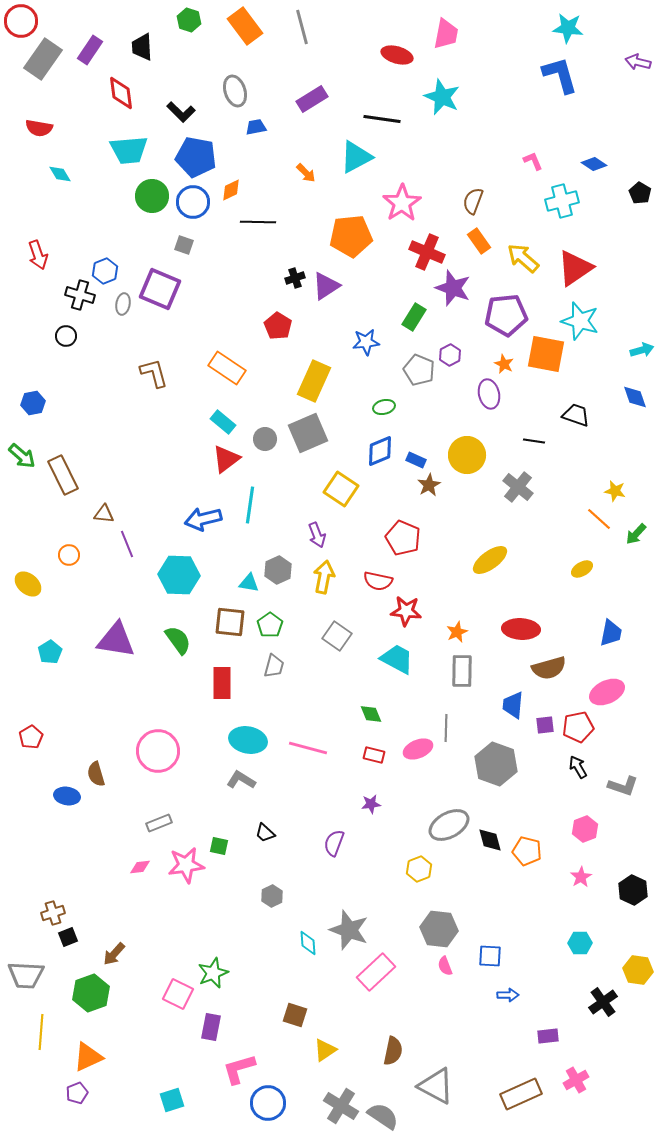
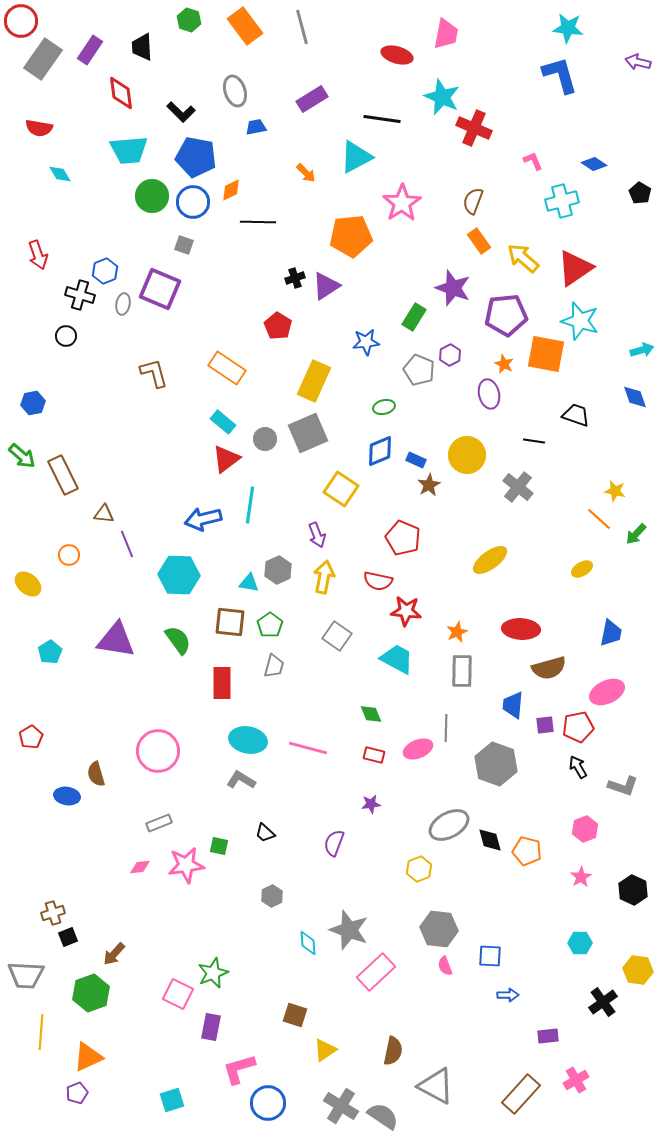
red cross at (427, 252): moved 47 px right, 124 px up
brown rectangle at (521, 1094): rotated 24 degrees counterclockwise
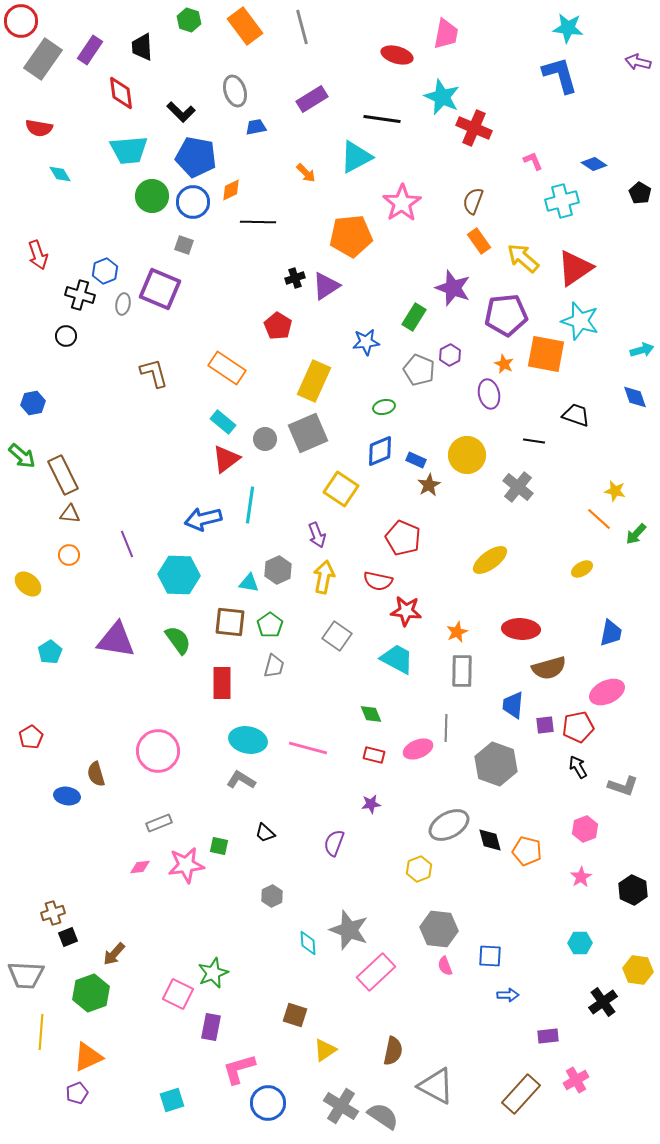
brown triangle at (104, 514): moved 34 px left
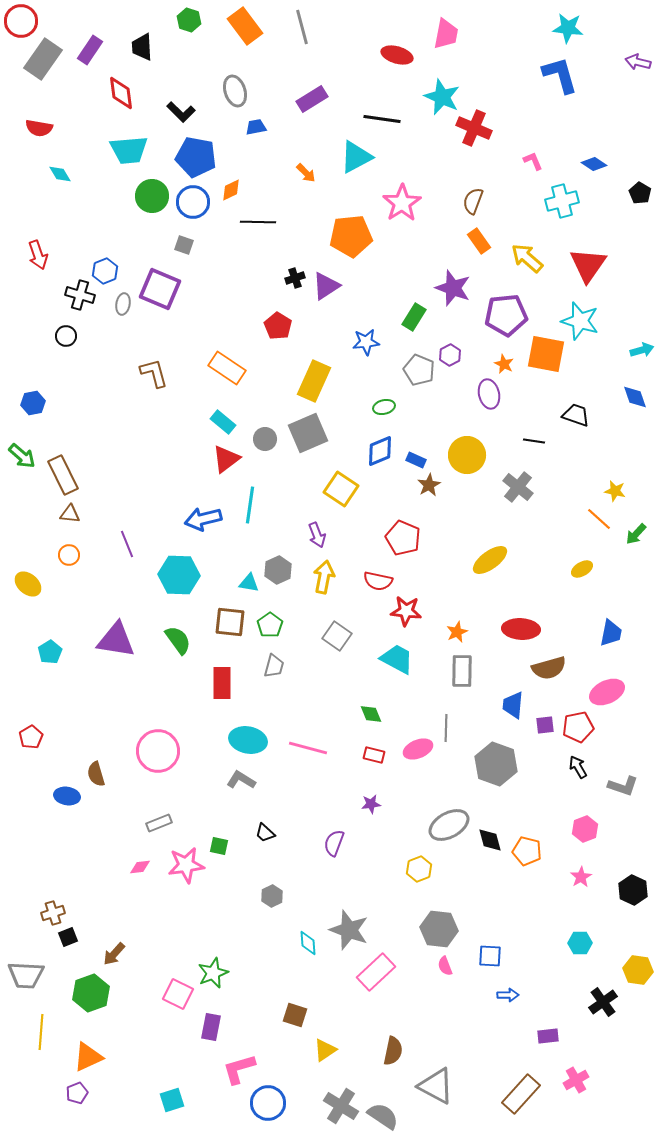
yellow arrow at (523, 258): moved 4 px right
red triangle at (575, 268): moved 13 px right, 3 px up; rotated 21 degrees counterclockwise
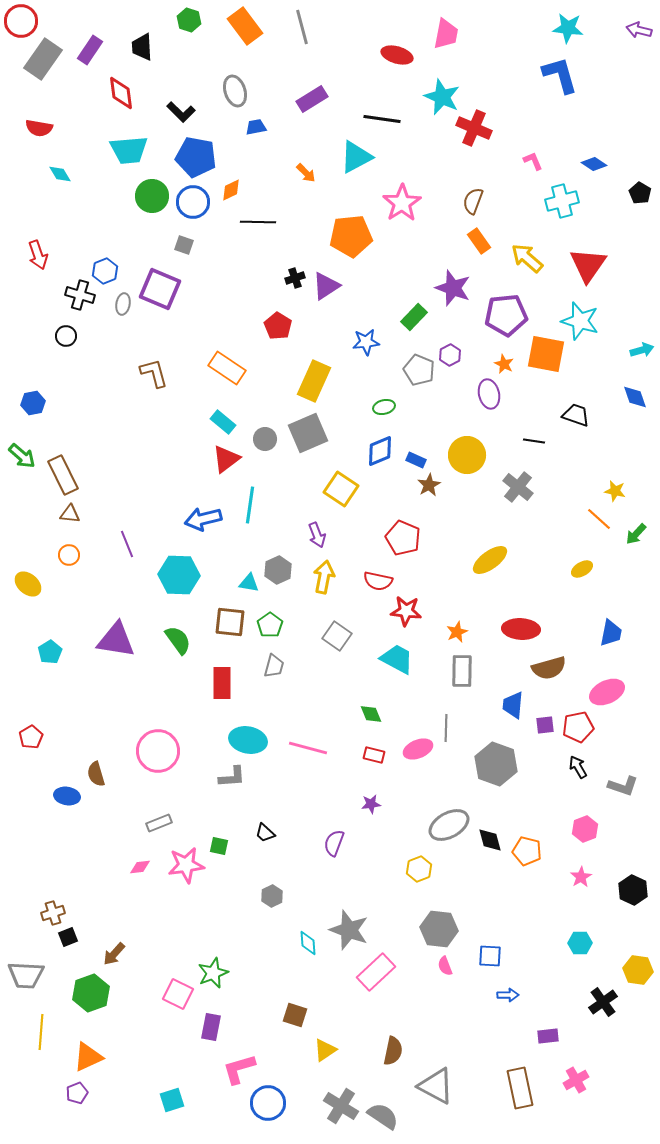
purple arrow at (638, 62): moved 1 px right, 32 px up
green rectangle at (414, 317): rotated 12 degrees clockwise
gray L-shape at (241, 780): moved 9 px left, 3 px up; rotated 144 degrees clockwise
brown rectangle at (521, 1094): moved 1 px left, 6 px up; rotated 54 degrees counterclockwise
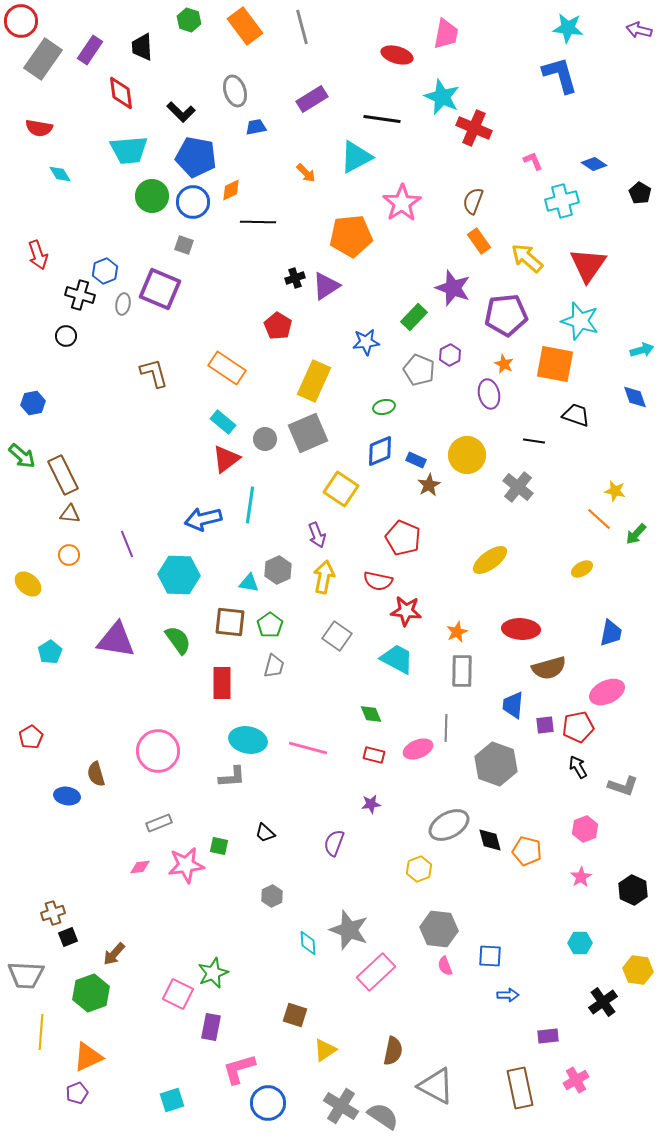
orange square at (546, 354): moved 9 px right, 10 px down
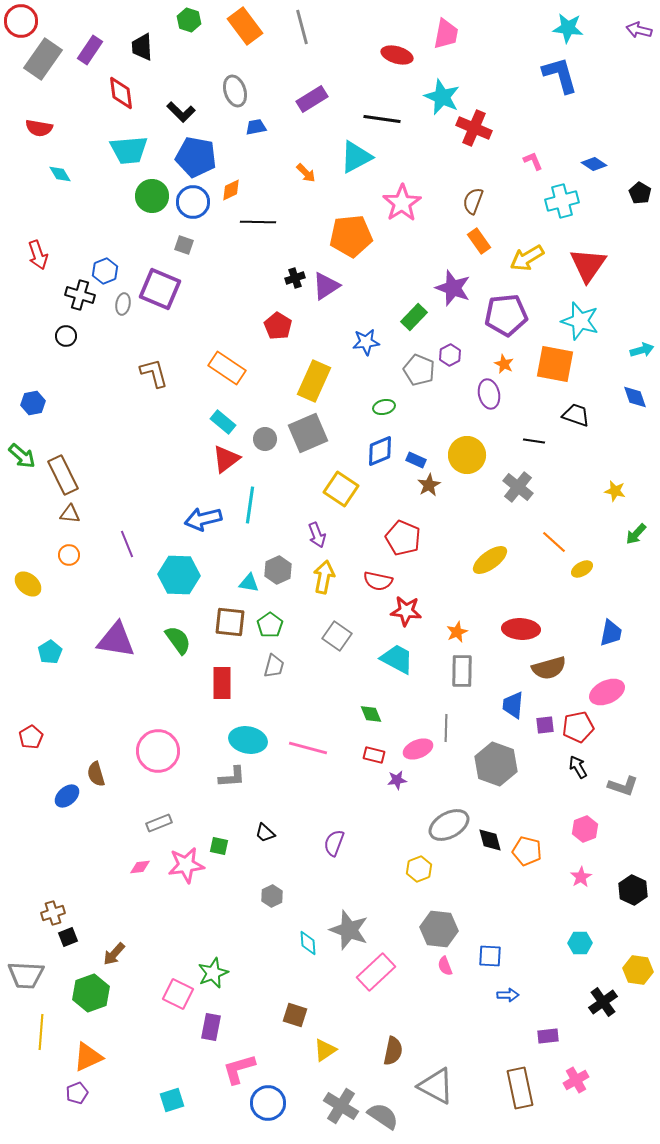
yellow arrow at (527, 258): rotated 72 degrees counterclockwise
orange line at (599, 519): moved 45 px left, 23 px down
blue ellipse at (67, 796): rotated 50 degrees counterclockwise
purple star at (371, 804): moved 26 px right, 24 px up
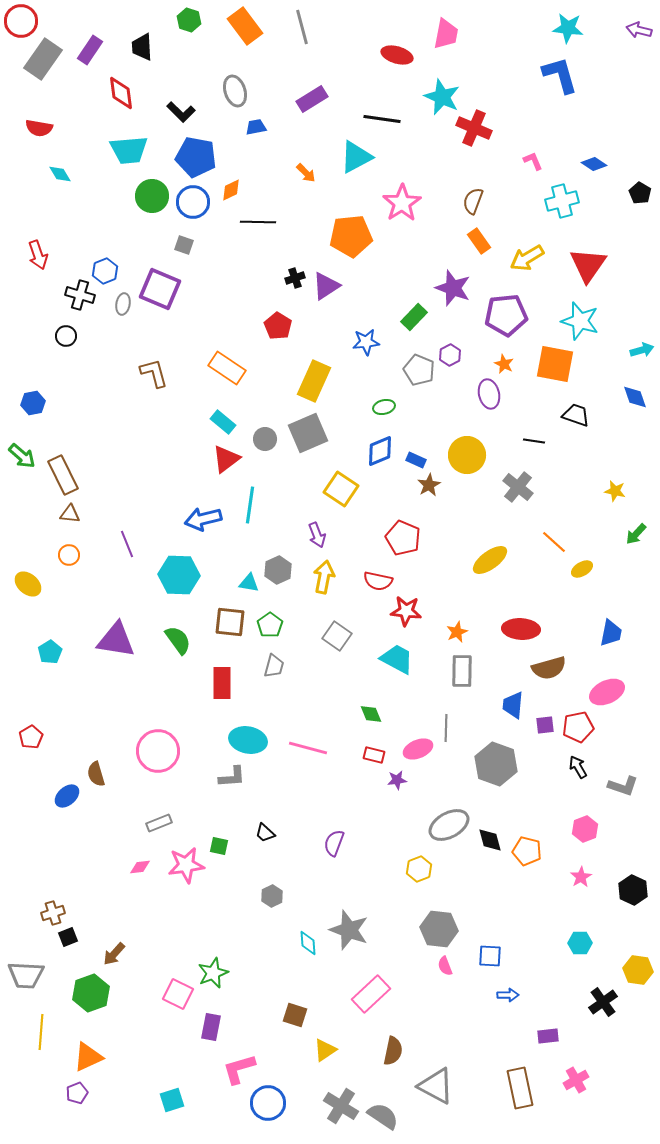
pink rectangle at (376, 972): moved 5 px left, 22 px down
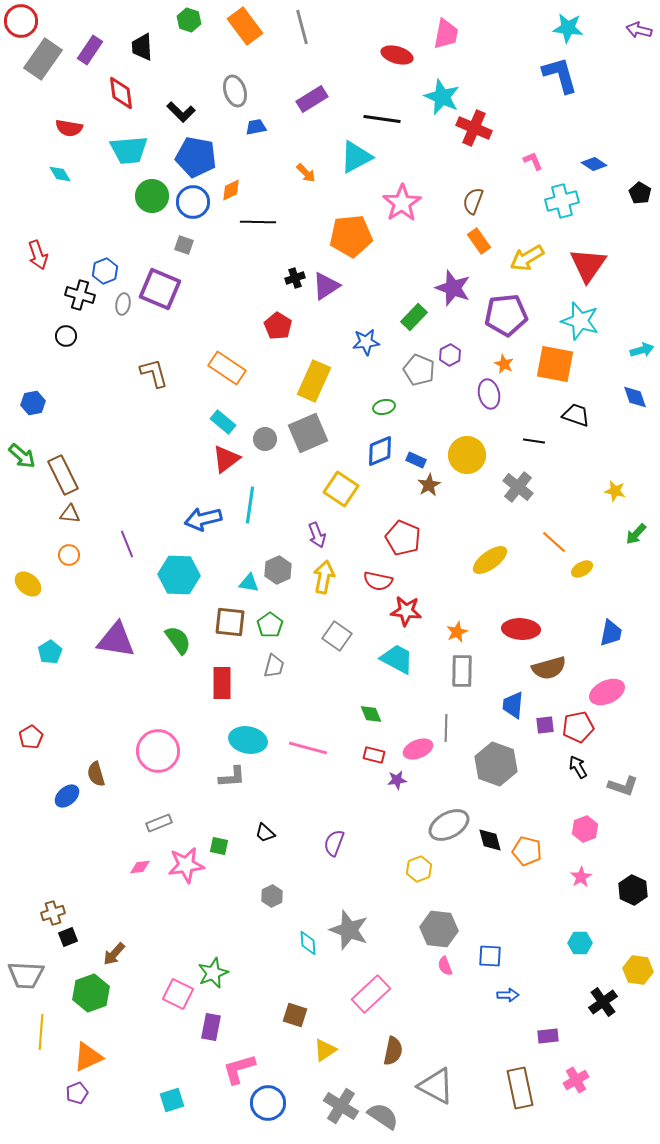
red semicircle at (39, 128): moved 30 px right
